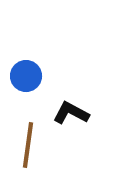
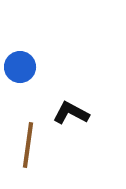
blue circle: moved 6 px left, 9 px up
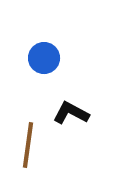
blue circle: moved 24 px right, 9 px up
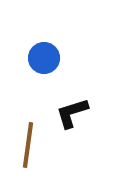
black L-shape: moved 1 px right; rotated 45 degrees counterclockwise
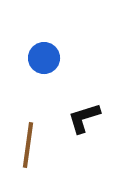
black L-shape: moved 12 px right, 5 px down
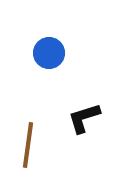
blue circle: moved 5 px right, 5 px up
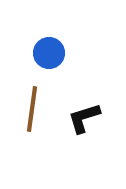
brown line: moved 4 px right, 36 px up
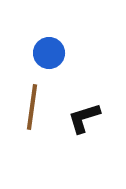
brown line: moved 2 px up
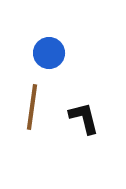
black L-shape: rotated 93 degrees clockwise
